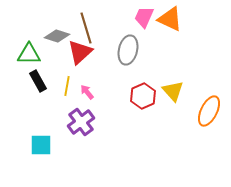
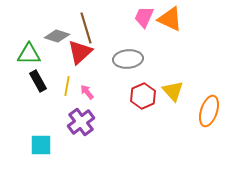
gray ellipse: moved 9 px down; rotated 72 degrees clockwise
orange ellipse: rotated 8 degrees counterclockwise
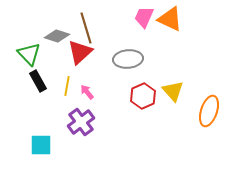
green triangle: rotated 45 degrees clockwise
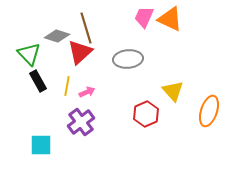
pink arrow: rotated 105 degrees clockwise
red hexagon: moved 3 px right, 18 px down
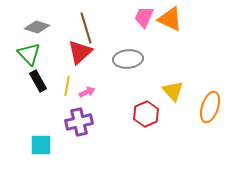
gray diamond: moved 20 px left, 9 px up
orange ellipse: moved 1 px right, 4 px up
purple cross: moved 2 px left; rotated 24 degrees clockwise
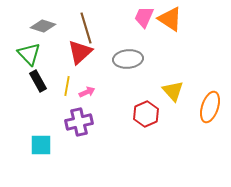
orange triangle: rotated 8 degrees clockwise
gray diamond: moved 6 px right, 1 px up
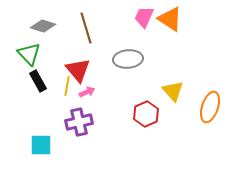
red triangle: moved 2 px left, 18 px down; rotated 28 degrees counterclockwise
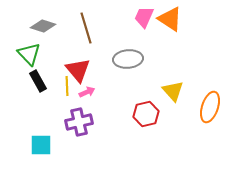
yellow line: rotated 12 degrees counterclockwise
red hexagon: rotated 10 degrees clockwise
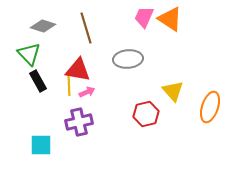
red triangle: rotated 40 degrees counterclockwise
yellow line: moved 2 px right
